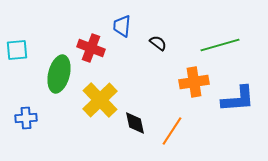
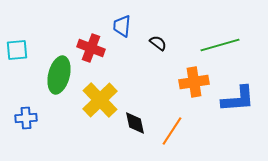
green ellipse: moved 1 px down
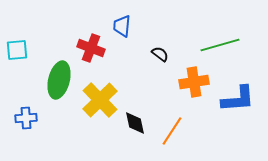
black semicircle: moved 2 px right, 11 px down
green ellipse: moved 5 px down
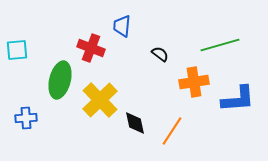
green ellipse: moved 1 px right
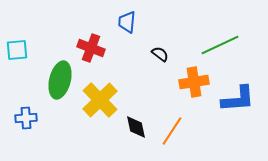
blue trapezoid: moved 5 px right, 4 px up
green line: rotated 9 degrees counterclockwise
black diamond: moved 1 px right, 4 px down
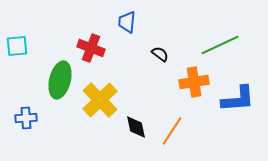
cyan square: moved 4 px up
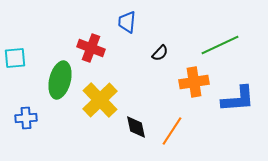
cyan square: moved 2 px left, 12 px down
black semicircle: moved 1 px up; rotated 96 degrees clockwise
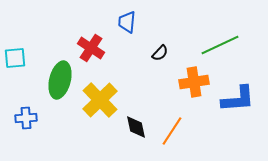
red cross: rotated 12 degrees clockwise
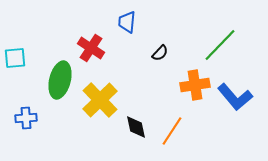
green line: rotated 21 degrees counterclockwise
orange cross: moved 1 px right, 3 px down
blue L-shape: moved 3 px left, 2 px up; rotated 54 degrees clockwise
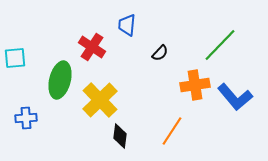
blue trapezoid: moved 3 px down
red cross: moved 1 px right, 1 px up
black diamond: moved 16 px left, 9 px down; rotated 20 degrees clockwise
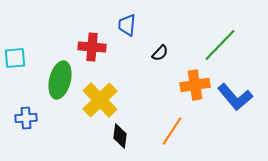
red cross: rotated 28 degrees counterclockwise
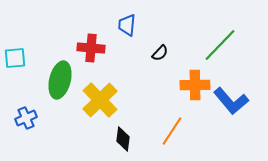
red cross: moved 1 px left, 1 px down
orange cross: rotated 8 degrees clockwise
blue L-shape: moved 4 px left, 4 px down
blue cross: rotated 20 degrees counterclockwise
black diamond: moved 3 px right, 3 px down
